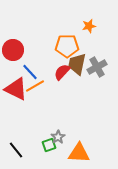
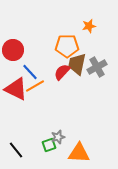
gray star: rotated 16 degrees clockwise
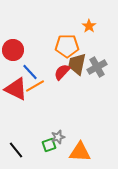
orange star: rotated 24 degrees counterclockwise
orange triangle: moved 1 px right, 1 px up
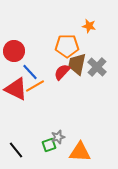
orange star: rotated 24 degrees counterclockwise
red circle: moved 1 px right, 1 px down
gray cross: rotated 18 degrees counterclockwise
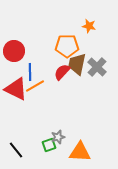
blue line: rotated 42 degrees clockwise
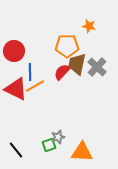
orange triangle: moved 2 px right
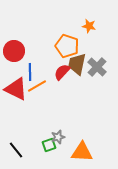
orange pentagon: rotated 20 degrees clockwise
orange line: moved 2 px right
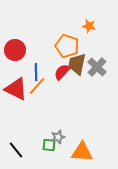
red circle: moved 1 px right, 1 px up
blue line: moved 6 px right
orange line: rotated 18 degrees counterclockwise
green square: rotated 24 degrees clockwise
